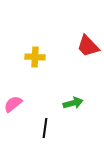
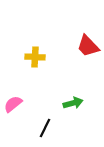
black line: rotated 18 degrees clockwise
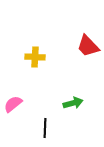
black line: rotated 24 degrees counterclockwise
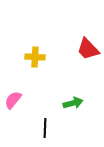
red trapezoid: moved 3 px down
pink semicircle: moved 4 px up; rotated 12 degrees counterclockwise
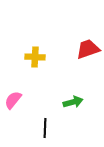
red trapezoid: rotated 115 degrees clockwise
green arrow: moved 1 px up
